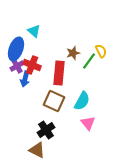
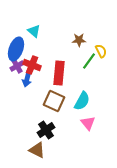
brown star: moved 6 px right, 13 px up; rotated 16 degrees clockwise
blue arrow: moved 2 px right
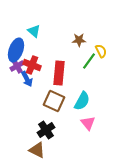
blue ellipse: moved 1 px down
blue arrow: rotated 42 degrees counterclockwise
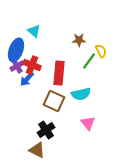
blue arrow: rotated 70 degrees clockwise
cyan semicircle: moved 1 px left, 7 px up; rotated 48 degrees clockwise
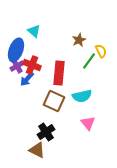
brown star: rotated 24 degrees counterclockwise
cyan semicircle: moved 1 px right, 2 px down
black cross: moved 2 px down
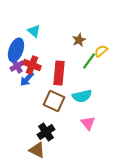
yellow semicircle: rotated 104 degrees counterclockwise
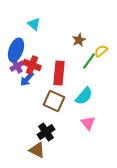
cyan triangle: moved 7 px up
cyan semicircle: moved 2 px right; rotated 36 degrees counterclockwise
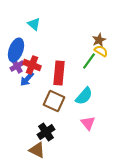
brown star: moved 20 px right
yellow semicircle: rotated 72 degrees clockwise
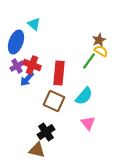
blue ellipse: moved 8 px up
brown triangle: rotated 12 degrees counterclockwise
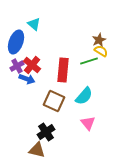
green line: rotated 36 degrees clockwise
red cross: rotated 18 degrees clockwise
red rectangle: moved 4 px right, 3 px up
blue arrow: rotated 112 degrees counterclockwise
